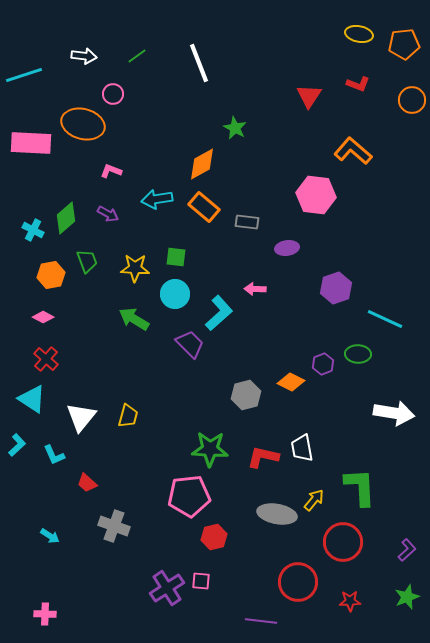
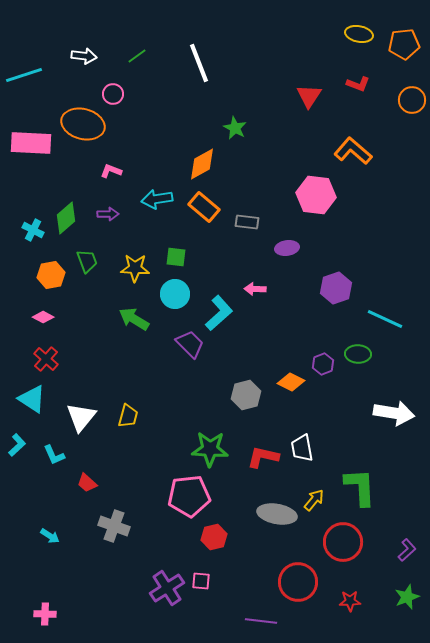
purple arrow at (108, 214): rotated 30 degrees counterclockwise
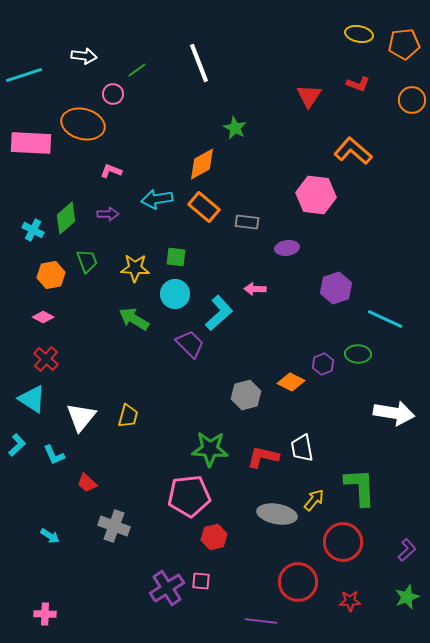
green line at (137, 56): moved 14 px down
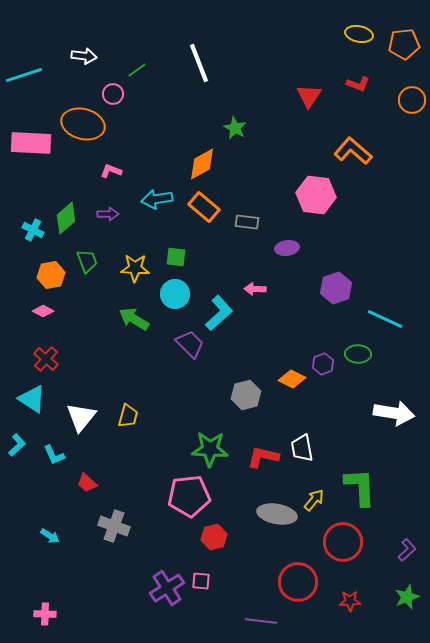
pink diamond at (43, 317): moved 6 px up
orange diamond at (291, 382): moved 1 px right, 3 px up
